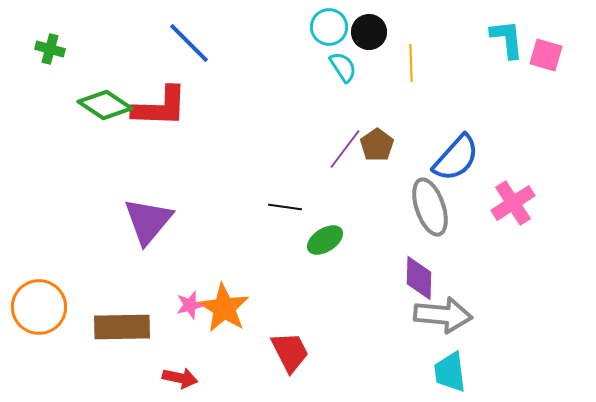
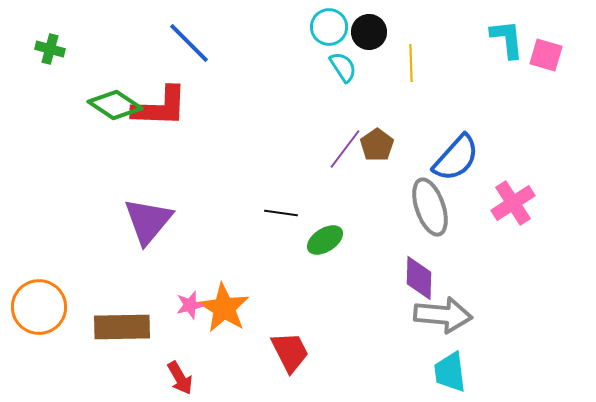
green diamond: moved 10 px right
black line: moved 4 px left, 6 px down
red arrow: rotated 48 degrees clockwise
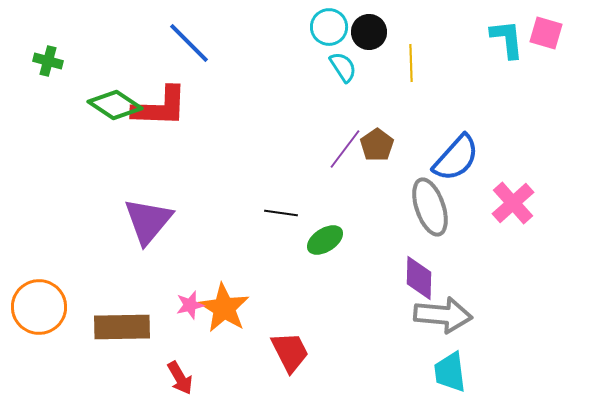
green cross: moved 2 px left, 12 px down
pink square: moved 22 px up
pink cross: rotated 9 degrees counterclockwise
